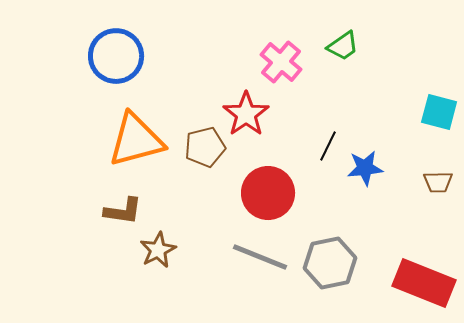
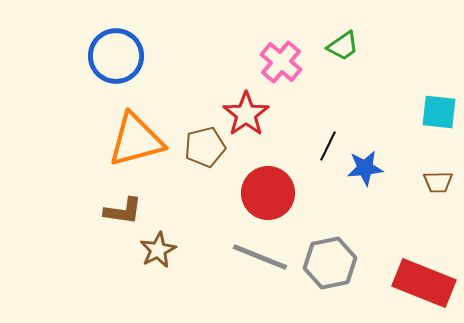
cyan square: rotated 9 degrees counterclockwise
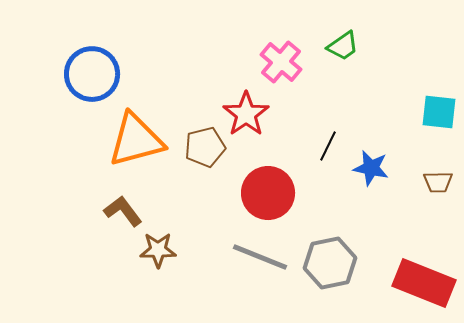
blue circle: moved 24 px left, 18 px down
blue star: moved 6 px right; rotated 18 degrees clockwise
brown L-shape: rotated 135 degrees counterclockwise
brown star: rotated 27 degrees clockwise
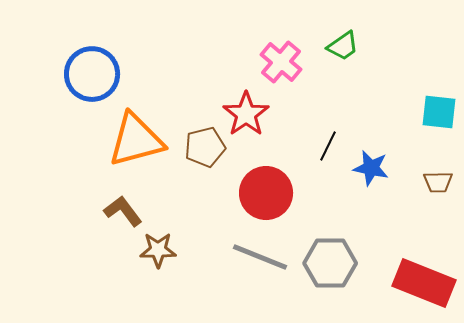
red circle: moved 2 px left
gray hexagon: rotated 12 degrees clockwise
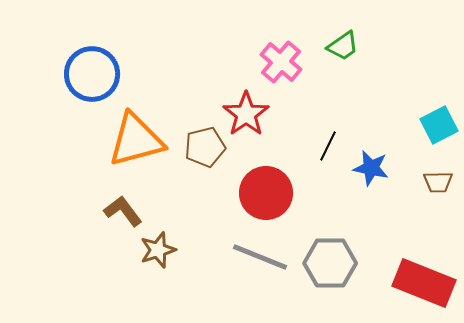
cyan square: moved 13 px down; rotated 33 degrees counterclockwise
brown star: rotated 18 degrees counterclockwise
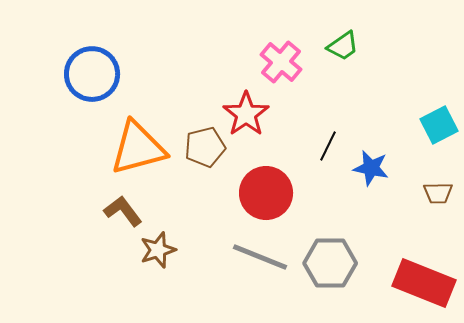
orange triangle: moved 2 px right, 8 px down
brown trapezoid: moved 11 px down
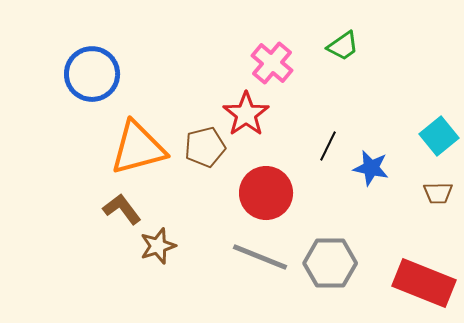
pink cross: moved 9 px left, 1 px down
cyan square: moved 11 px down; rotated 12 degrees counterclockwise
brown L-shape: moved 1 px left, 2 px up
brown star: moved 4 px up
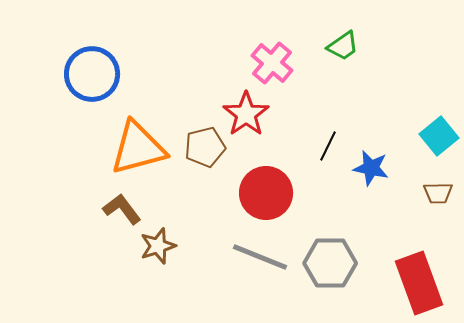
red rectangle: moved 5 px left; rotated 48 degrees clockwise
